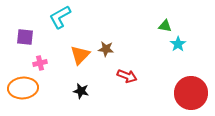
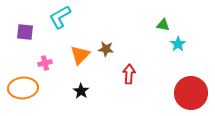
green triangle: moved 2 px left, 1 px up
purple square: moved 5 px up
pink cross: moved 5 px right
red arrow: moved 2 px right, 2 px up; rotated 108 degrees counterclockwise
black star: rotated 21 degrees clockwise
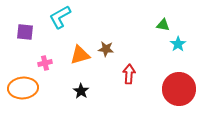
orange triangle: rotated 30 degrees clockwise
red circle: moved 12 px left, 4 px up
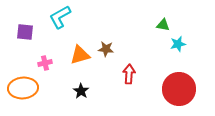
cyan star: rotated 21 degrees clockwise
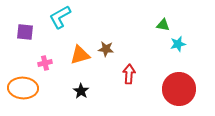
orange ellipse: rotated 8 degrees clockwise
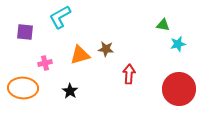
black star: moved 11 px left
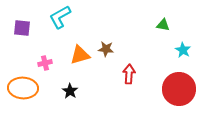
purple square: moved 3 px left, 4 px up
cyan star: moved 5 px right, 6 px down; rotated 28 degrees counterclockwise
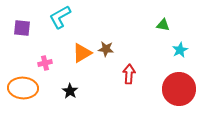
cyan star: moved 3 px left; rotated 14 degrees clockwise
orange triangle: moved 2 px right, 2 px up; rotated 15 degrees counterclockwise
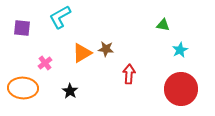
pink cross: rotated 24 degrees counterclockwise
red circle: moved 2 px right
